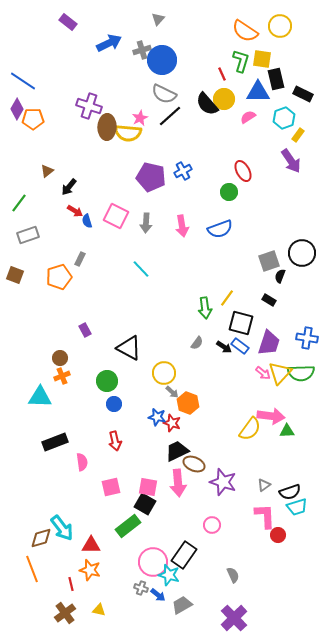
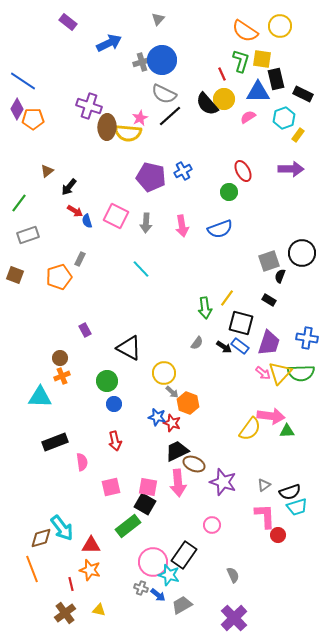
gray cross at (142, 50): moved 12 px down
purple arrow at (291, 161): moved 8 px down; rotated 55 degrees counterclockwise
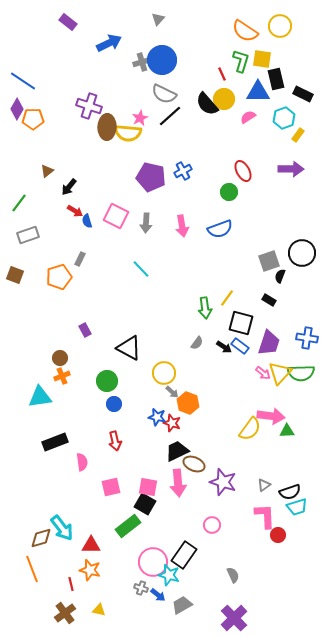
cyan triangle at (40, 397): rotated 10 degrees counterclockwise
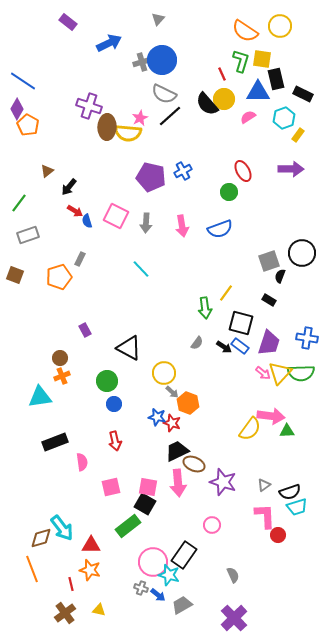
orange pentagon at (33, 119): moved 5 px left, 6 px down; rotated 30 degrees clockwise
yellow line at (227, 298): moved 1 px left, 5 px up
